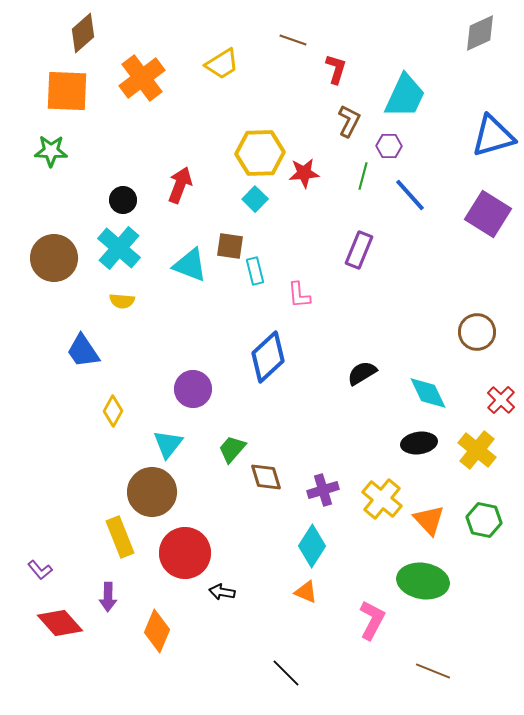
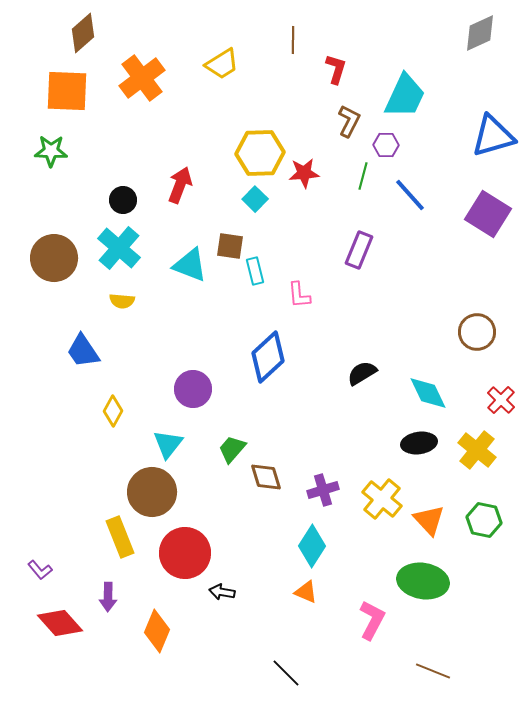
brown line at (293, 40): rotated 72 degrees clockwise
purple hexagon at (389, 146): moved 3 px left, 1 px up
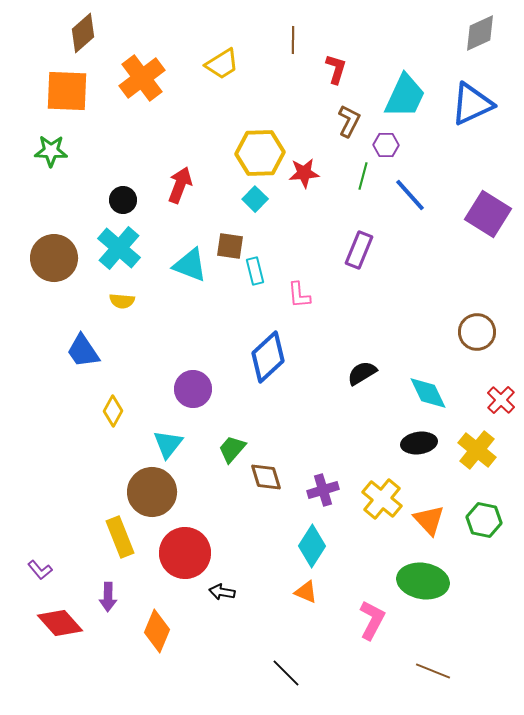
blue triangle at (493, 136): moved 21 px left, 32 px up; rotated 9 degrees counterclockwise
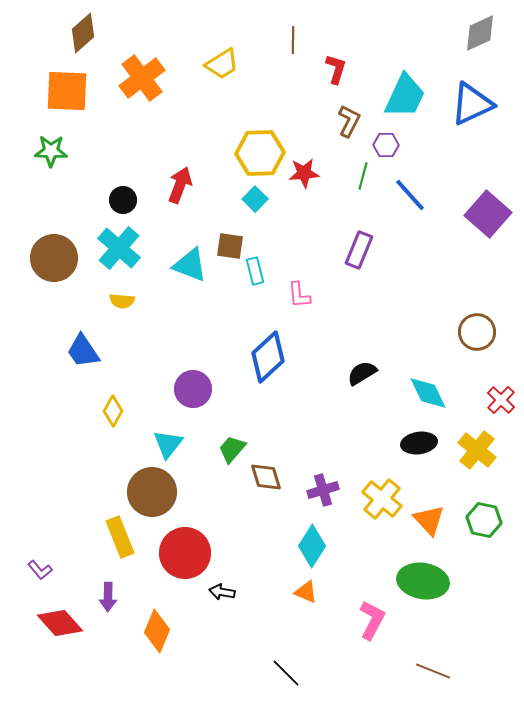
purple square at (488, 214): rotated 9 degrees clockwise
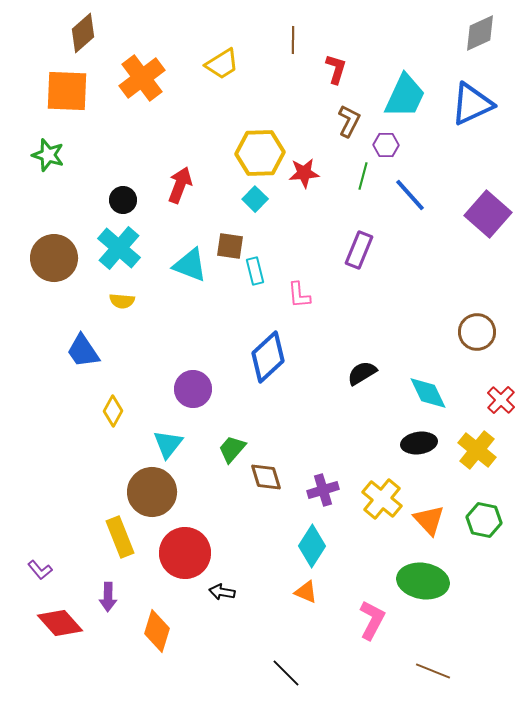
green star at (51, 151): moved 3 px left, 4 px down; rotated 16 degrees clockwise
orange diamond at (157, 631): rotated 6 degrees counterclockwise
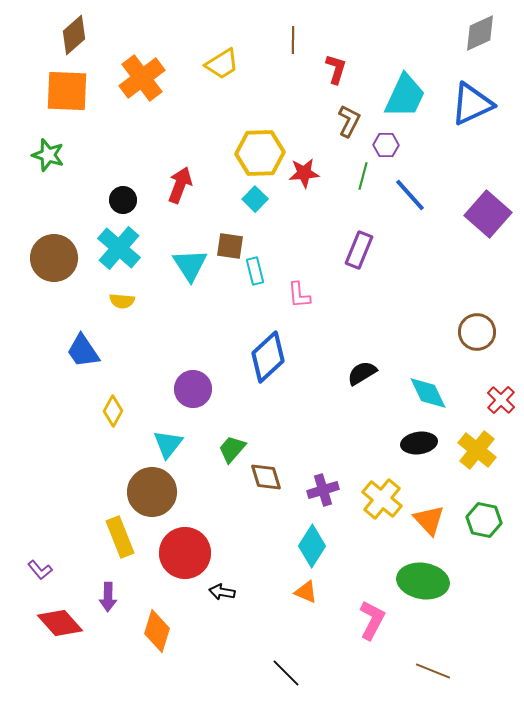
brown diamond at (83, 33): moved 9 px left, 2 px down
cyan triangle at (190, 265): rotated 36 degrees clockwise
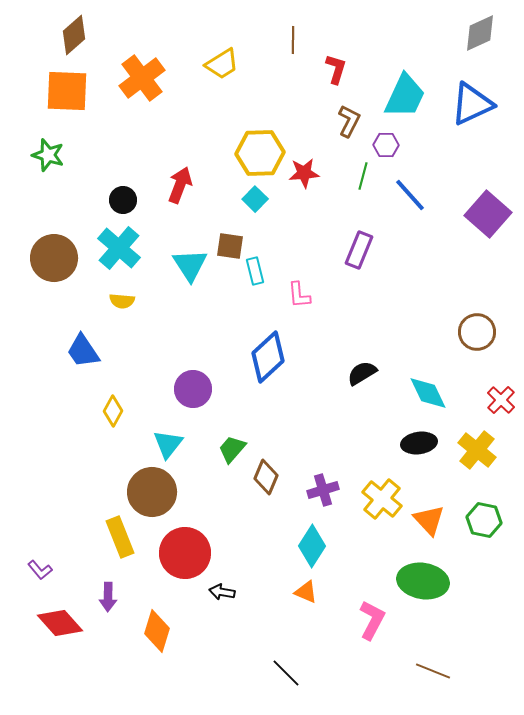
brown diamond at (266, 477): rotated 40 degrees clockwise
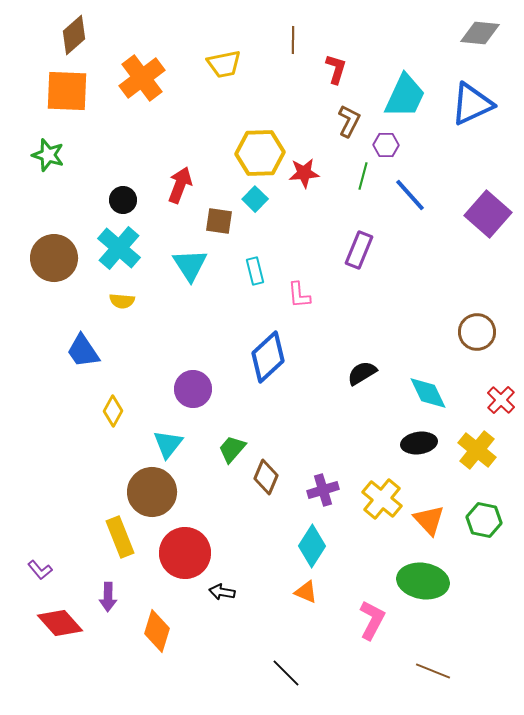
gray diamond at (480, 33): rotated 30 degrees clockwise
yellow trapezoid at (222, 64): moved 2 px right; rotated 21 degrees clockwise
brown square at (230, 246): moved 11 px left, 25 px up
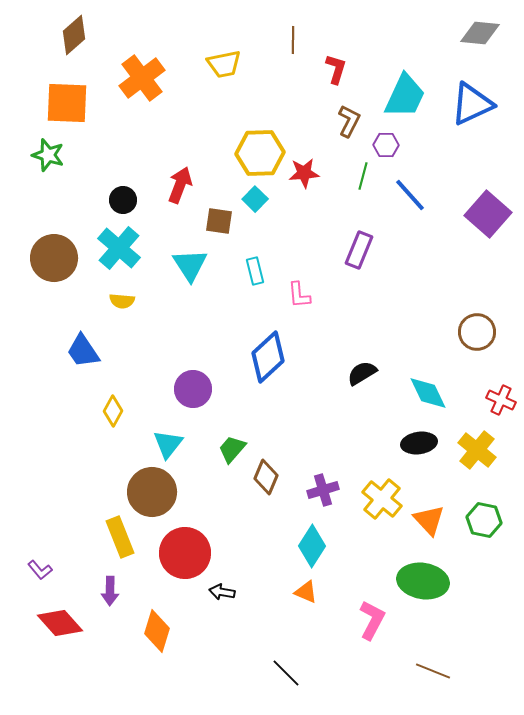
orange square at (67, 91): moved 12 px down
red cross at (501, 400): rotated 20 degrees counterclockwise
purple arrow at (108, 597): moved 2 px right, 6 px up
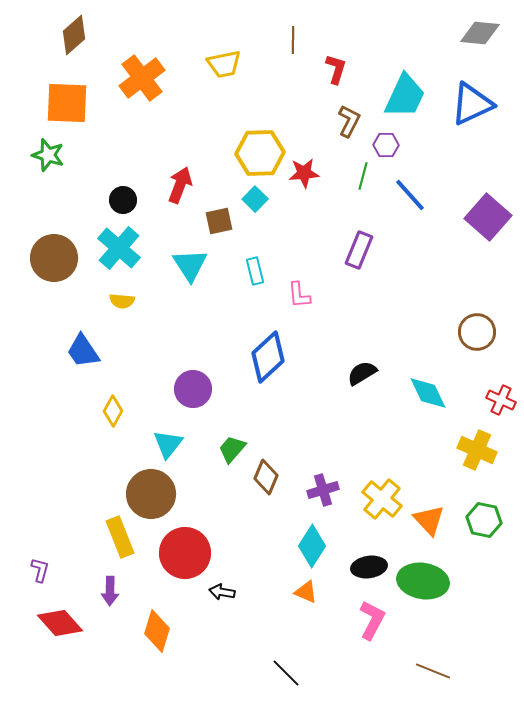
purple square at (488, 214): moved 3 px down
brown square at (219, 221): rotated 20 degrees counterclockwise
black ellipse at (419, 443): moved 50 px left, 124 px down
yellow cross at (477, 450): rotated 15 degrees counterclockwise
brown circle at (152, 492): moved 1 px left, 2 px down
purple L-shape at (40, 570): rotated 125 degrees counterclockwise
